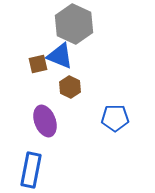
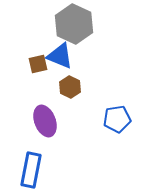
blue pentagon: moved 2 px right, 1 px down; rotated 8 degrees counterclockwise
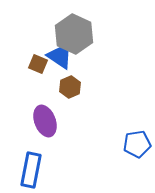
gray hexagon: moved 10 px down
blue triangle: rotated 12 degrees clockwise
brown square: rotated 36 degrees clockwise
brown hexagon: rotated 10 degrees clockwise
blue pentagon: moved 20 px right, 25 px down
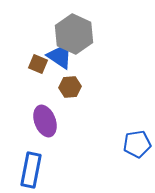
brown hexagon: rotated 20 degrees clockwise
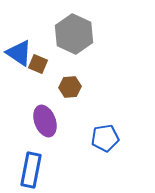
blue triangle: moved 41 px left, 3 px up
blue pentagon: moved 32 px left, 6 px up
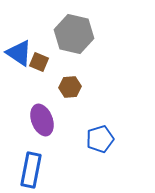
gray hexagon: rotated 12 degrees counterclockwise
brown square: moved 1 px right, 2 px up
purple ellipse: moved 3 px left, 1 px up
blue pentagon: moved 5 px left, 1 px down; rotated 8 degrees counterclockwise
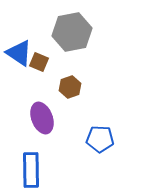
gray hexagon: moved 2 px left, 2 px up; rotated 24 degrees counterclockwise
brown hexagon: rotated 15 degrees counterclockwise
purple ellipse: moved 2 px up
blue pentagon: rotated 20 degrees clockwise
blue rectangle: rotated 12 degrees counterclockwise
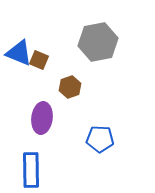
gray hexagon: moved 26 px right, 10 px down
blue triangle: rotated 12 degrees counterclockwise
brown square: moved 2 px up
purple ellipse: rotated 28 degrees clockwise
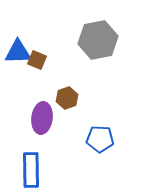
gray hexagon: moved 2 px up
blue triangle: moved 1 px left, 1 px up; rotated 24 degrees counterclockwise
brown square: moved 2 px left
brown hexagon: moved 3 px left, 11 px down
